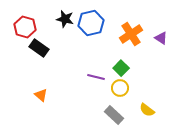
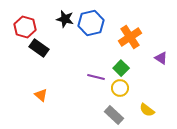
orange cross: moved 1 px left, 3 px down
purple triangle: moved 20 px down
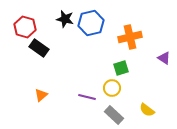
orange cross: rotated 20 degrees clockwise
purple triangle: moved 3 px right
green square: rotated 28 degrees clockwise
purple line: moved 9 px left, 20 px down
yellow circle: moved 8 px left
orange triangle: rotated 40 degrees clockwise
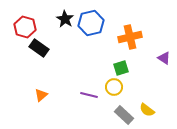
black star: rotated 18 degrees clockwise
yellow circle: moved 2 px right, 1 px up
purple line: moved 2 px right, 2 px up
gray rectangle: moved 10 px right
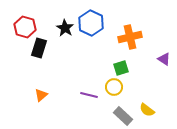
black star: moved 9 px down
blue hexagon: rotated 20 degrees counterclockwise
black rectangle: rotated 72 degrees clockwise
purple triangle: moved 1 px down
gray rectangle: moved 1 px left, 1 px down
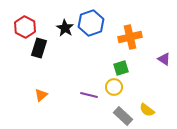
blue hexagon: rotated 15 degrees clockwise
red hexagon: rotated 10 degrees clockwise
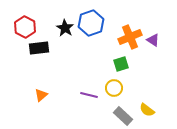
orange cross: rotated 10 degrees counterclockwise
black rectangle: rotated 66 degrees clockwise
purple triangle: moved 11 px left, 19 px up
green square: moved 4 px up
yellow circle: moved 1 px down
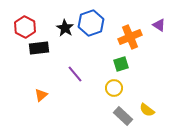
purple triangle: moved 6 px right, 15 px up
purple line: moved 14 px left, 21 px up; rotated 36 degrees clockwise
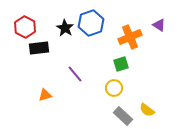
orange triangle: moved 4 px right; rotated 24 degrees clockwise
